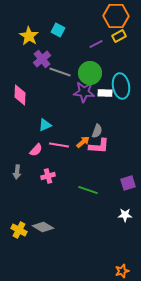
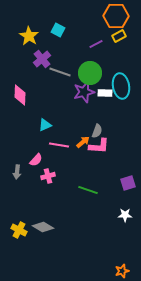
purple star: rotated 20 degrees counterclockwise
pink semicircle: moved 10 px down
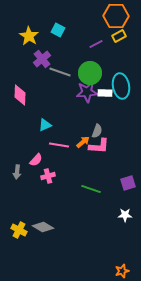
purple star: moved 3 px right; rotated 10 degrees clockwise
green line: moved 3 px right, 1 px up
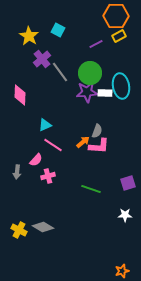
gray line: rotated 35 degrees clockwise
pink line: moved 6 px left; rotated 24 degrees clockwise
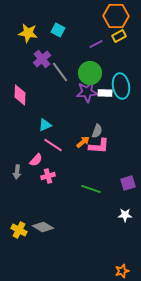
yellow star: moved 1 px left, 3 px up; rotated 24 degrees counterclockwise
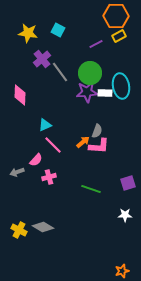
pink line: rotated 12 degrees clockwise
gray arrow: rotated 64 degrees clockwise
pink cross: moved 1 px right, 1 px down
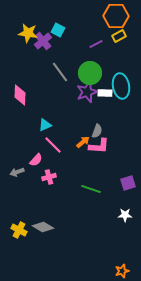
purple cross: moved 1 px right, 18 px up
purple star: rotated 15 degrees counterclockwise
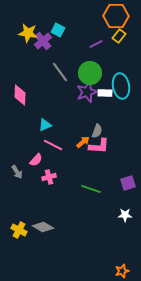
yellow rectangle: rotated 24 degrees counterclockwise
pink line: rotated 18 degrees counterclockwise
gray arrow: rotated 104 degrees counterclockwise
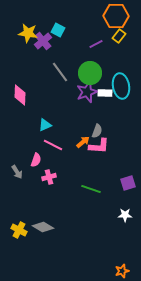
pink semicircle: rotated 24 degrees counterclockwise
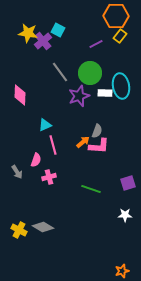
yellow rectangle: moved 1 px right
purple star: moved 8 px left, 4 px down
pink line: rotated 48 degrees clockwise
